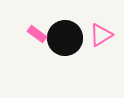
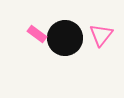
pink triangle: rotated 20 degrees counterclockwise
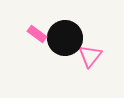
pink triangle: moved 11 px left, 21 px down
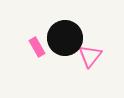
pink rectangle: moved 13 px down; rotated 24 degrees clockwise
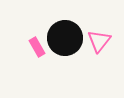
pink triangle: moved 9 px right, 15 px up
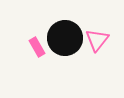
pink triangle: moved 2 px left, 1 px up
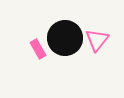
pink rectangle: moved 1 px right, 2 px down
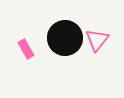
pink rectangle: moved 12 px left
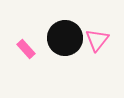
pink rectangle: rotated 12 degrees counterclockwise
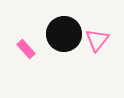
black circle: moved 1 px left, 4 px up
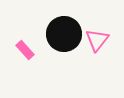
pink rectangle: moved 1 px left, 1 px down
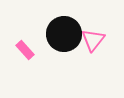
pink triangle: moved 4 px left
